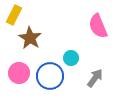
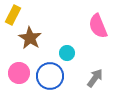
yellow rectangle: moved 1 px left
cyan circle: moved 4 px left, 5 px up
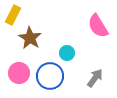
pink semicircle: rotated 10 degrees counterclockwise
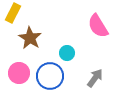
yellow rectangle: moved 2 px up
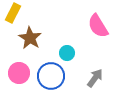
blue circle: moved 1 px right
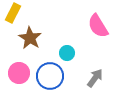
blue circle: moved 1 px left
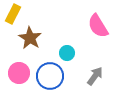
yellow rectangle: moved 1 px down
gray arrow: moved 2 px up
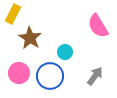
cyan circle: moved 2 px left, 1 px up
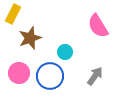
brown star: rotated 20 degrees clockwise
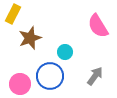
pink circle: moved 1 px right, 11 px down
